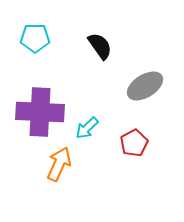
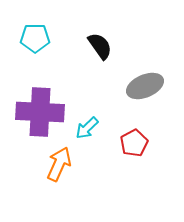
gray ellipse: rotated 9 degrees clockwise
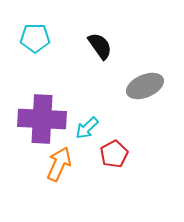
purple cross: moved 2 px right, 7 px down
red pentagon: moved 20 px left, 11 px down
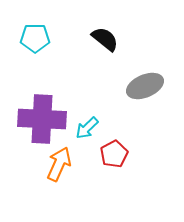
black semicircle: moved 5 px right, 7 px up; rotated 16 degrees counterclockwise
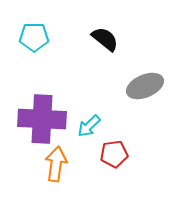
cyan pentagon: moved 1 px left, 1 px up
cyan arrow: moved 2 px right, 2 px up
red pentagon: rotated 20 degrees clockwise
orange arrow: moved 3 px left; rotated 16 degrees counterclockwise
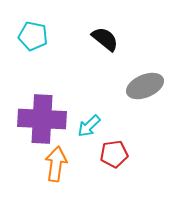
cyan pentagon: moved 1 px left, 1 px up; rotated 12 degrees clockwise
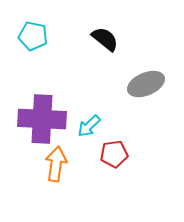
gray ellipse: moved 1 px right, 2 px up
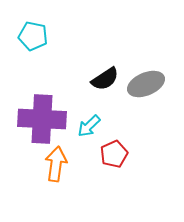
black semicircle: moved 40 px down; rotated 108 degrees clockwise
red pentagon: rotated 16 degrees counterclockwise
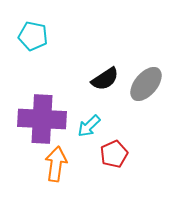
gray ellipse: rotated 27 degrees counterclockwise
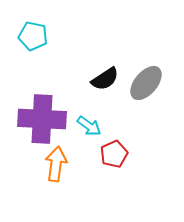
gray ellipse: moved 1 px up
cyan arrow: rotated 100 degrees counterclockwise
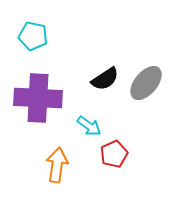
purple cross: moved 4 px left, 21 px up
orange arrow: moved 1 px right, 1 px down
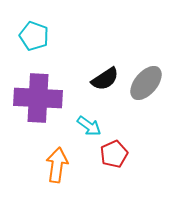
cyan pentagon: moved 1 px right; rotated 8 degrees clockwise
